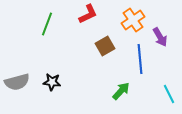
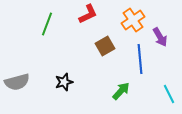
black star: moved 12 px right; rotated 24 degrees counterclockwise
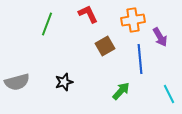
red L-shape: rotated 90 degrees counterclockwise
orange cross: rotated 25 degrees clockwise
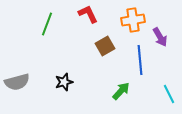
blue line: moved 1 px down
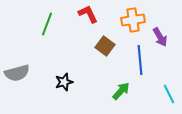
brown square: rotated 24 degrees counterclockwise
gray semicircle: moved 9 px up
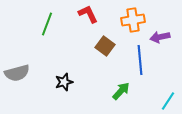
purple arrow: rotated 108 degrees clockwise
cyan line: moved 1 px left, 7 px down; rotated 60 degrees clockwise
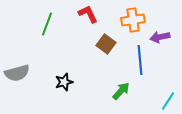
brown square: moved 1 px right, 2 px up
